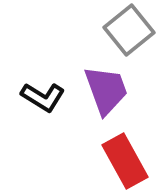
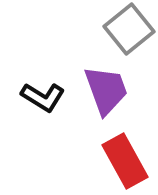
gray square: moved 1 px up
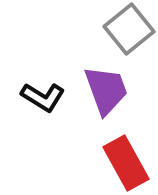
red rectangle: moved 1 px right, 2 px down
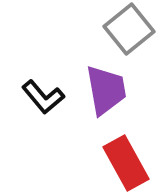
purple trapezoid: rotated 10 degrees clockwise
black L-shape: rotated 18 degrees clockwise
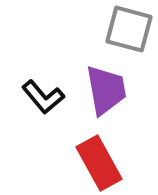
gray square: rotated 36 degrees counterclockwise
red rectangle: moved 27 px left
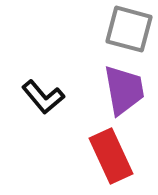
purple trapezoid: moved 18 px right
red rectangle: moved 12 px right, 7 px up; rotated 4 degrees clockwise
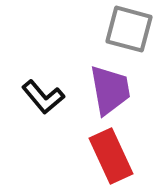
purple trapezoid: moved 14 px left
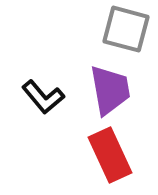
gray square: moved 3 px left
red rectangle: moved 1 px left, 1 px up
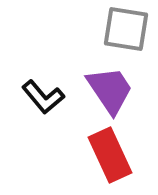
gray square: rotated 6 degrees counterclockwise
purple trapezoid: rotated 24 degrees counterclockwise
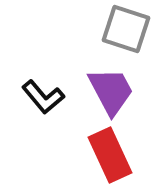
gray square: rotated 9 degrees clockwise
purple trapezoid: moved 1 px right, 1 px down; rotated 6 degrees clockwise
